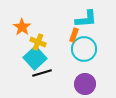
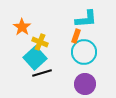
orange rectangle: moved 2 px right, 1 px down
yellow cross: moved 2 px right
cyan circle: moved 3 px down
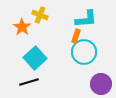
yellow cross: moved 27 px up
black line: moved 13 px left, 9 px down
purple circle: moved 16 px right
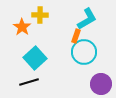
yellow cross: rotated 21 degrees counterclockwise
cyan L-shape: moved 1 px right; rotated 25 degrees counterclockwise
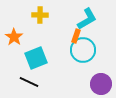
orange star: moved 8 px left, 10 px down
cyan circle: moved 1 px left, 2 px up
cyan square: moved 1 px right; rotated 20 degrees clockwise
black line: rotated 42 degrees clockwise
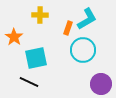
orange rectangle: moved 8 px left, 8 px up
cyan square: rotated 10 degrees clockwise
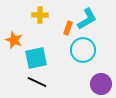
orange star: moved 3 px down; rotated 12 degrees counterclockwise
black line: moved 8 px right
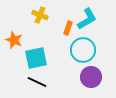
yellow cross: rotated 21 degrees clockwise
purple circle: moved 10 px left, 7 px up
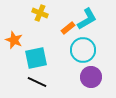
yellow cross: moved 2 px up
orange rectangle: rotated 32 degrees clockwise
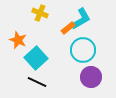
cyan L-shape: moved 6 px left
orange star: moved 4 px right
cyan square: rotated 30 degrees counterclockwise
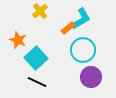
yellow cross: moved 2 px up; rotated 28 degrees clockwise
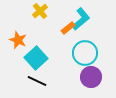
cyan L-shape: rotated 10 degrees counterclockwise
cyan circle: moved 2 px right, 3 px down
black line: moved 1 px up
